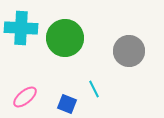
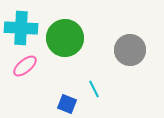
gray circle: moved 1 px right, 1 px up
pink ellipse: moved 31 px up
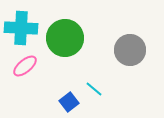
cyan line: rotated 24 degrees counterclockwise
blue square: moved 2 px right, 2 px up; rotated 30 degrees clockwise
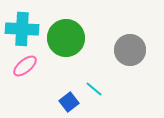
cyan cross: moved 1 px right, 1 px down
green circle: moved 1 px right
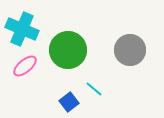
cyan cross: rotated 20 degrees clockwise
green circle: moved 2 px right, 12 px down
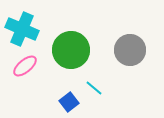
green circle: moved 3 px right
cyan line: moved 1 px up
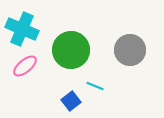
cyan line: moved 1 px right, 2 px up; rotated 18 degrees counterclockwise
blue square: moved 2 px right, 1 px up
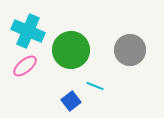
cyan cross: moved 6 px right, 2 px down
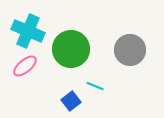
green circle: moved 1 px up
